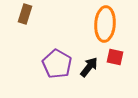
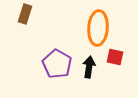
orange ellipse: moved 7 px left, 4 px down
black arrow: rotated 30 degrees counterclockwise
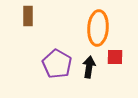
brown rectangle: moved 3 px right, 2 px down; rotated 18 degrees counterclockwise
red square: rotated 12 degrees counterclockwise
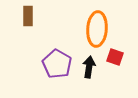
orange ellipse: moved 1 px left, 1 px down
red square: rotated 18 degrees clockwise
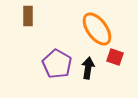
orange ellipse: rotated 40 degrees counterclockwise
black arrow: moved 1 px left, 1 px down
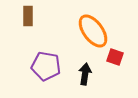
orange ellipse: moved 4 px left, 2 px down
purple pentagon: moved 11 px left, 2 px down; rotated 20 degrees counterclockwise
black arrow: moved 3 px left, 6 px down
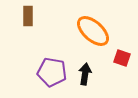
orange ellipse: rotated 12 degrees counterclockwise
red square: moved 7 px right, 1 px down
purple pentagon: moved 6 px right, 6 px down
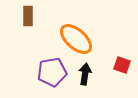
orange ellipse: moved 17 px left, 8 px down
red square: moved 7 px down
purple pentagon: rotated 20 degrees counterclockwise
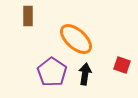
purple pentagon: rotated 28 degrees counterclockwise
